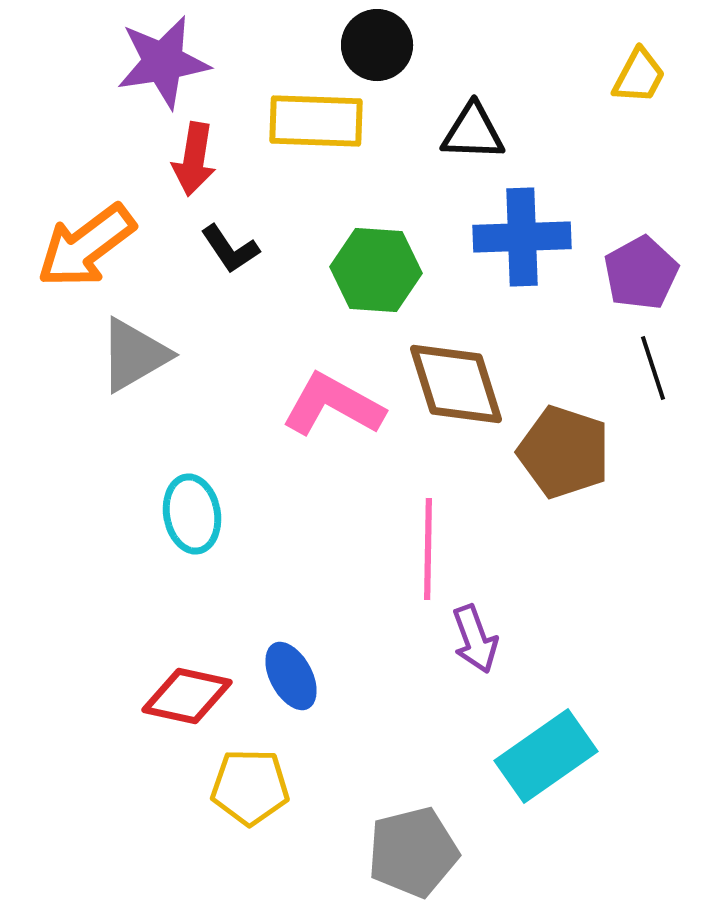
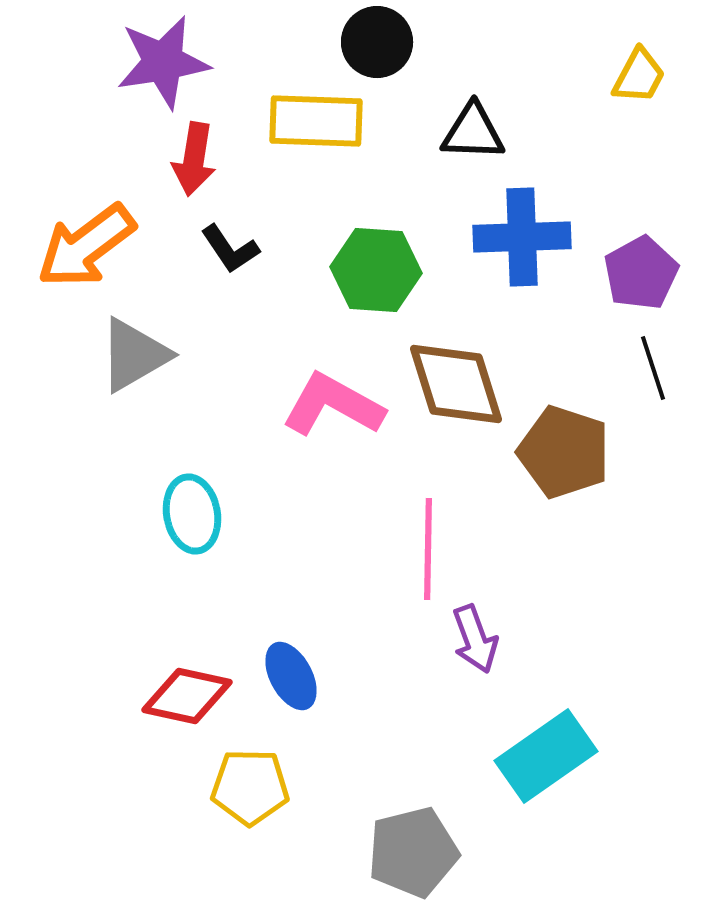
black circle: moved 3 px up
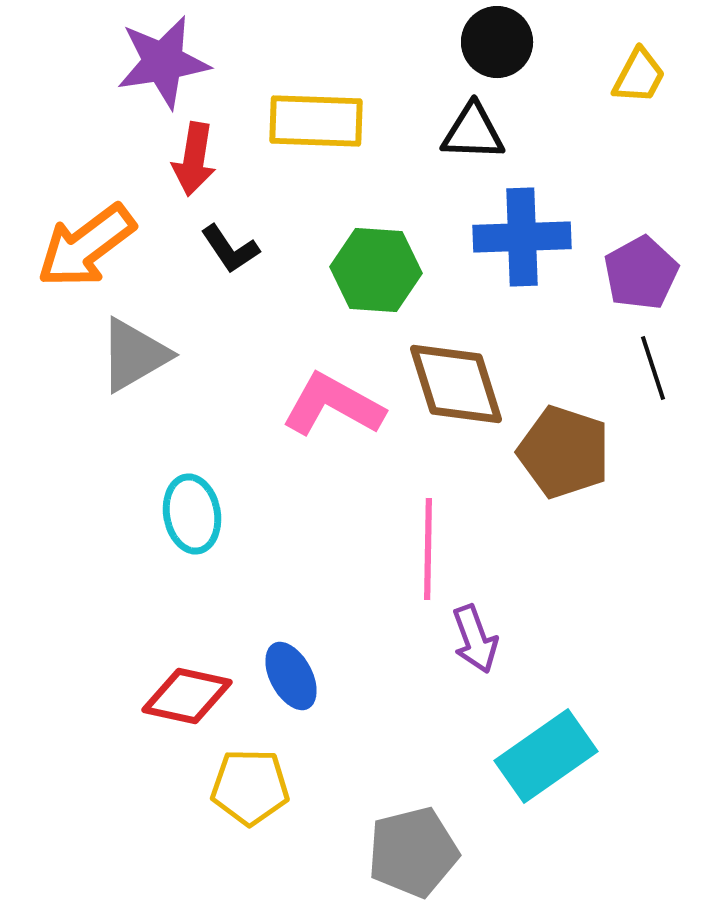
black circle: moved 120 px right
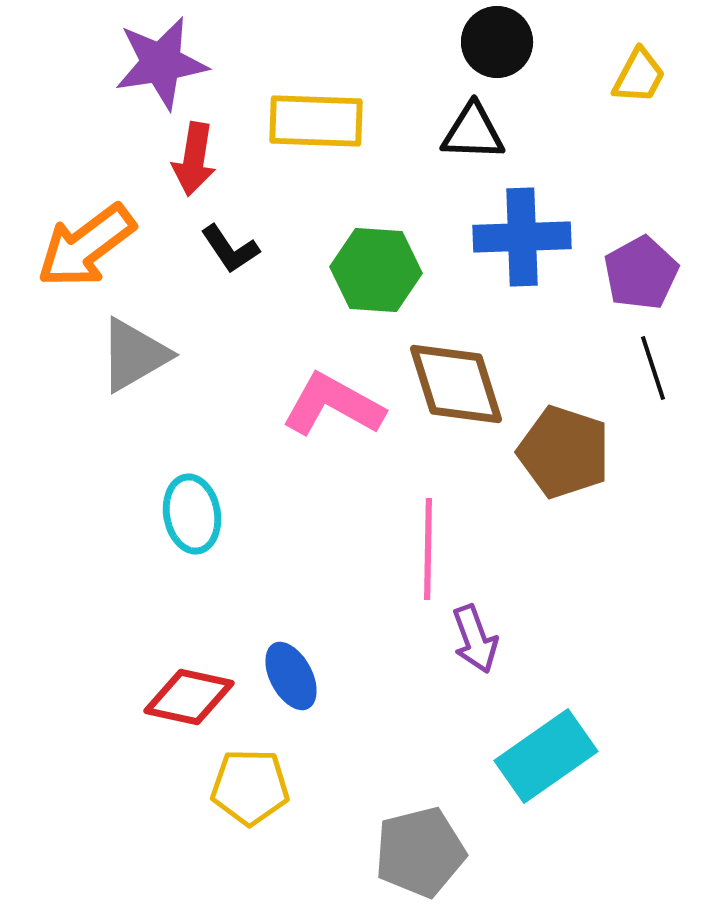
purple star: moved 2 px left, 1 px down
red diamond: moved 2 px right, 1 px down
gray pentagon: moved 7 px right
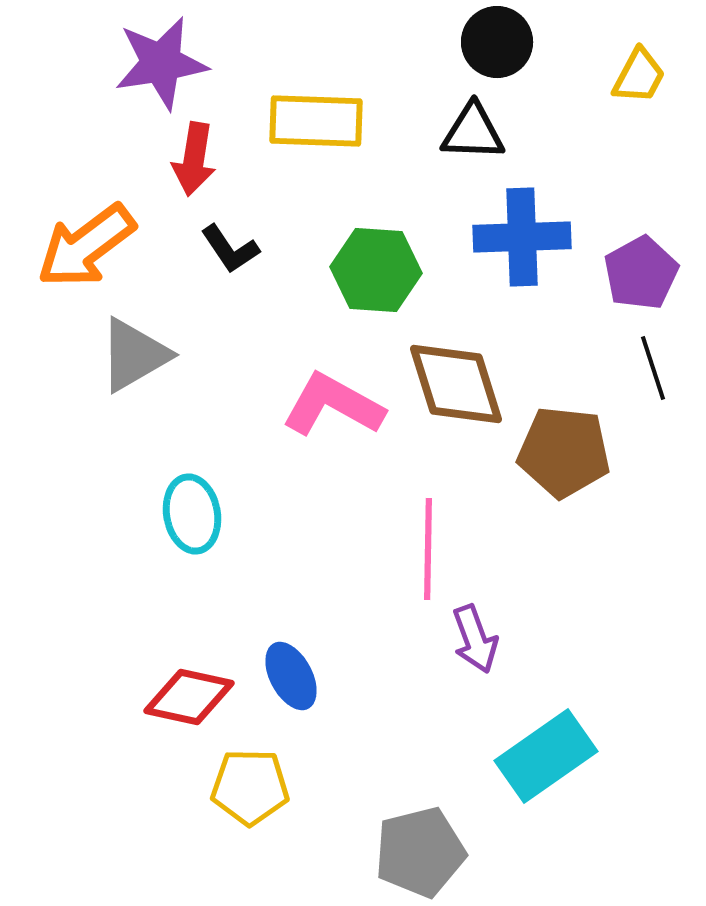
brown pentagon: rotated 12 degrees counterclockwise
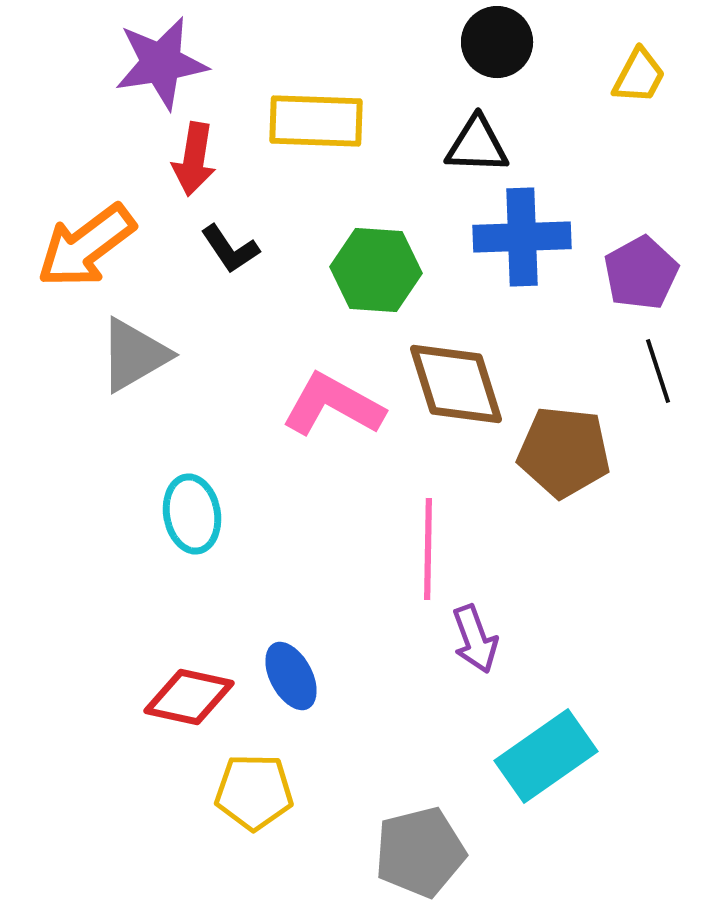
black triangle: moved 4 px right, 13 px down
black line: moved 5 px right, 3 px down
yellow pentagon: moved 4 px right, 5 px down
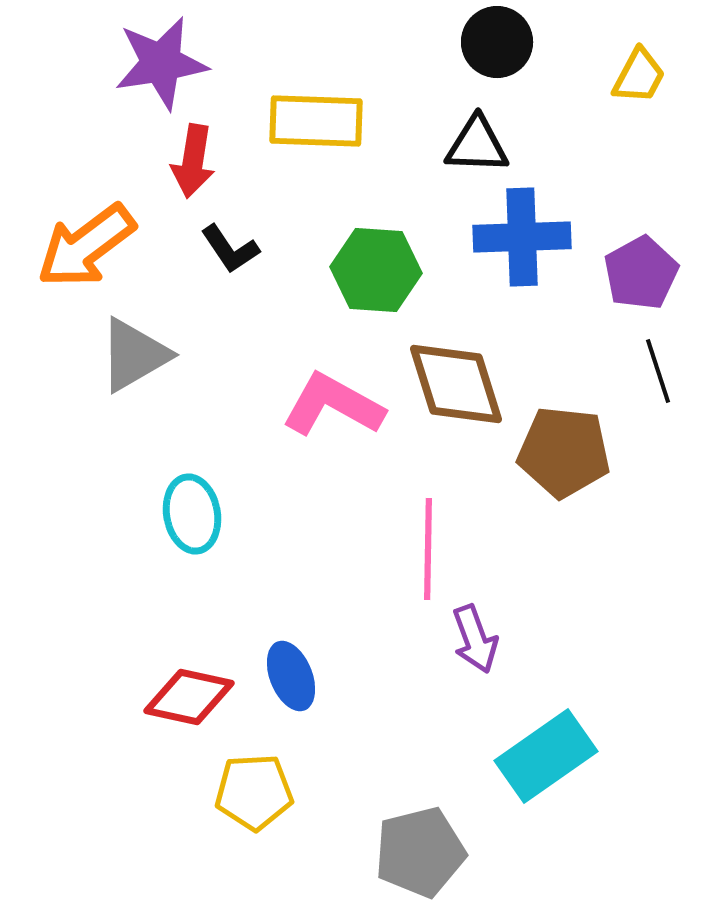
red arrow: moved 1 px left, 2 px down
blue ellipse: rotated 6 degrees clockwise
yellow pentagon: rotated 4 degrees counterclockwise
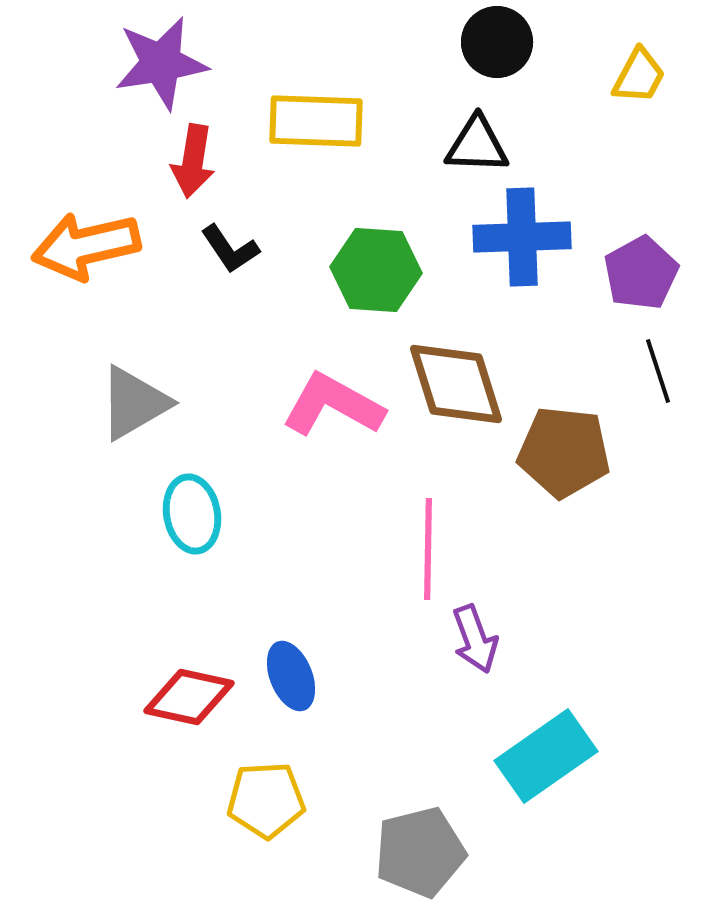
orange arrow: rotated 24 degrees clockwise
gray triangle: moved 48 px down
yellow pentagon: moved 12 px right, 8 px down
